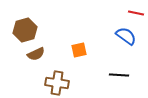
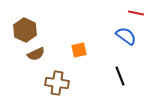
brown hexagon: rotated 20 degrees counterclockwise
black line: moved 1 px right, 1 px down; rotated 66 degrees clockwise
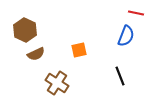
blue semicircle: rotated 75 degrees clockwise
brown cross: rotated 25 degrees clockwise
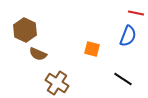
blue semicircle: moved 2 px right
orange square: moved 13 px right, 1 px up; rotated 28 degrees clockwise
brown semicircle: moved 2 px right; rotated 48 degrees clockwise
black line: moved 3 px right, 3 px down; rotated 36 degrees counterclockwise
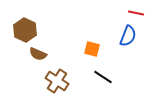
black line: moved 20 px left, 2 px up
brown cross: moved 2 px up
